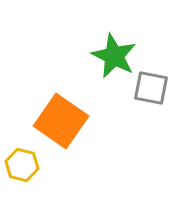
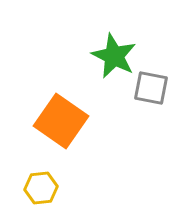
yellow hexagon: moved 19 px right, 23 px down; rotated 20 degrees counterclockwise
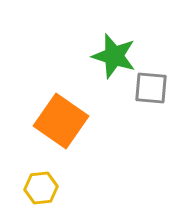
green star: rotated 9 degrees counterclockwise
gray square: rotated 6 degrees counterclockwise
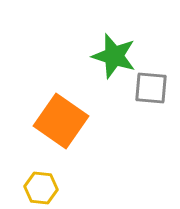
yellow hexagon: rotated 12 degrees clockwise
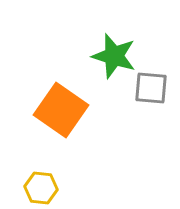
orange square: moved 11 px up
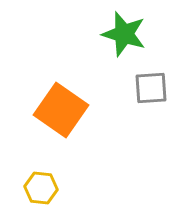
green star: moved 10 px right, 22 px up
gray square: rotated 9 degrees counterclockwise
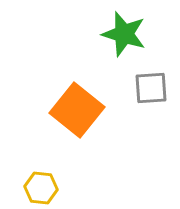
orange square: moved 16 px right; rotated 4 degrees clockwise
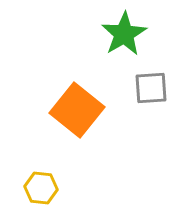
green star: rotated 24 degrees clockwise
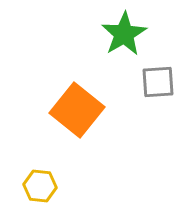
gray square: moved 7 px right, 6 px up
yellow hexagon: moved 1 px left, 2 px up
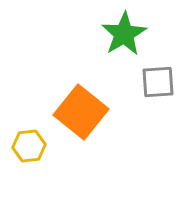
orange square: moved 4 px right, 2 px down
yellow hexagon: moved 11 px left, 40 px up; rotated 12 degrees counterclockwise
